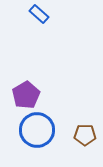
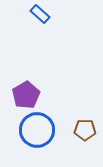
blue rectangle: moved 1 px right
brown pentagon: moved 5 px up
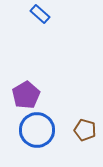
brown pentagon: rotated 15 degrees clockwise
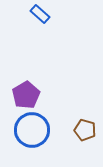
blue circle: moved 5 px left
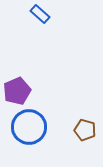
purple pentagon: moved 9 px left, 4 px up; rotated 8 degrees clockwise
blue circle: moved 3 px left, 3 px up
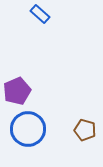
blue circle: moved 1 px left, 2 px down
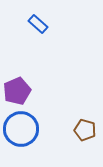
blue rectangle: moved 2 px left, 10 px down
blue circle: moved 7 px left
